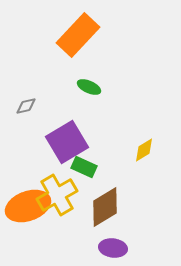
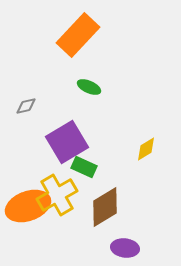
yellow diamond: moved 2 px right, 1 px up
purple ellipse: moved 12 px right
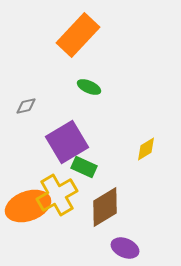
purple ellipse: rotated 16 degrees clockwise
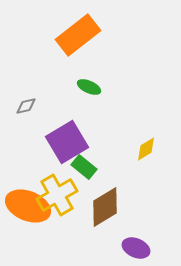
orange rectangle: rotated 9 degrees clockwise
green rectangle: rotated 15 degrees clockwise
orange ellipse: rotated 42 degrees clockwise
purple ellipse: moved 11 px right
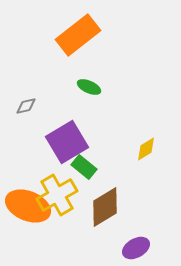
purple ellipse: rotated 52 degrees counterclockwise
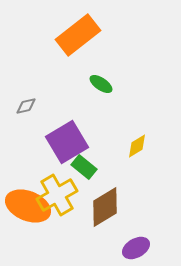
green ellipse: moved 12 px right, 3 px up; rotated 10 degrees clockwise
yellow diamond: moved 9 px left, 3 px up
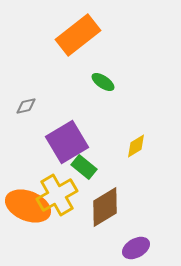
green ellipse: moved 2 px right, 2 px up
yellow diamond: moved 1 px left
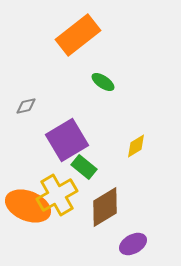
purple square: moved 2 px up
purple ellipse: moved 3 px left, 4 px up
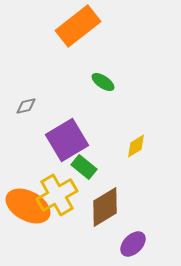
orange rectangle: moved 9 px up
orange ellipse: rotated 6 degrees clockwise
purple ellipse: rotated 16 degrees counterclockwise
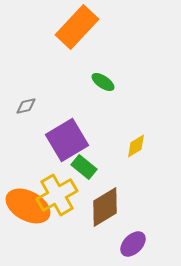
orange rectangle: moved 1 px left, 1 px down; rotated 9 degrees counterclockwise
